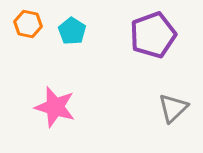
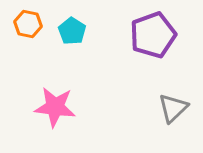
pink star: rotated 9 degrees counterclockwise
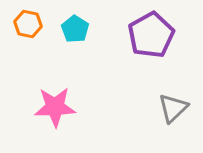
cyan pentagon: moved 3 px right, 2 px up
purple pentagon: moved 2 px left; rotated 9 degrees counterclockwise
pink star: rotated 9 degrees counterclockwise
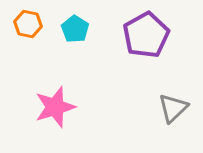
purple pentagon: moved 5 px left
pink star: rotated 15 degrees counterclockwise
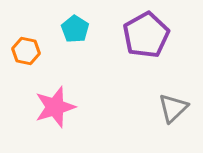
orange hexagon: moved 2 px left, 27 px down
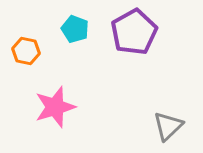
cyan pentagon: rotated 12 degrees counterclockwise
purple pentagon: moved 12 px left, 3 px up
gray triangle: moved 5 px left, 18 px down
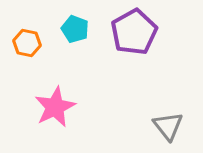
orange hexagon: moved 1 px right, 8 px up
pink star: rotated 9 degrees counterclockwise
gray triangle: rotated 24 degrees counterclockwise
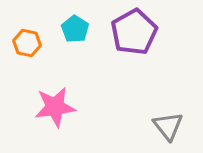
cyan pentagon: rotated 12 degrees clockwise
pink star: rotated 18 degrees clockwise
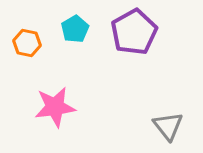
cyan pentagon: rotated 8 degrees clockwise
